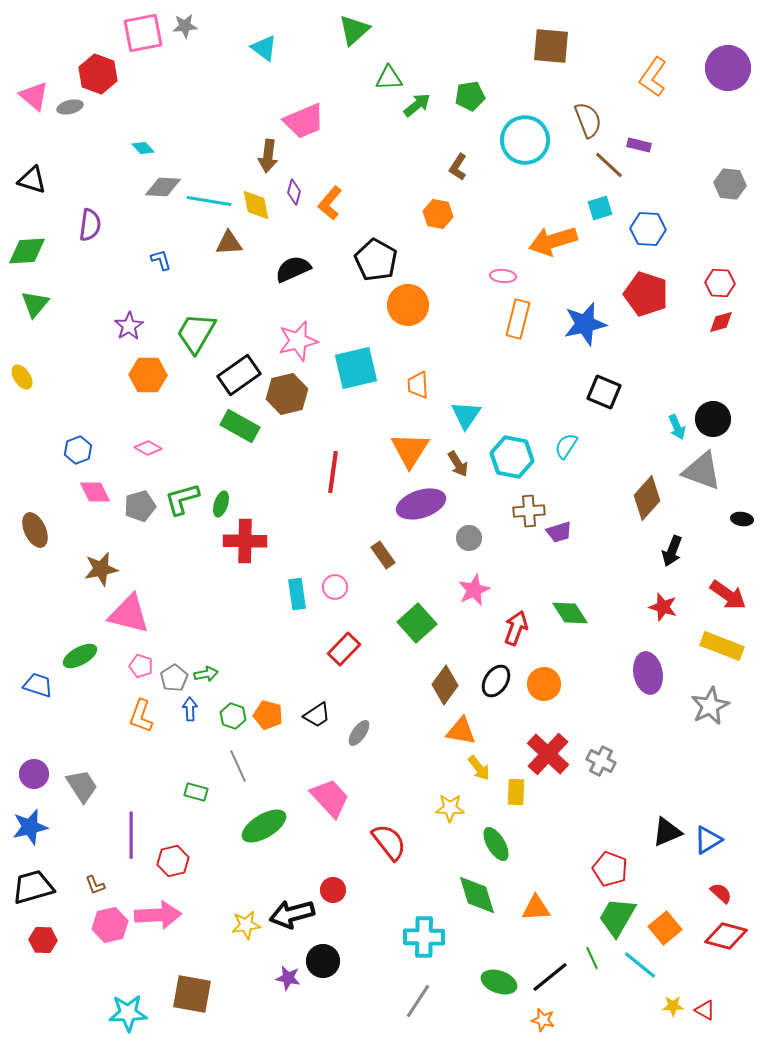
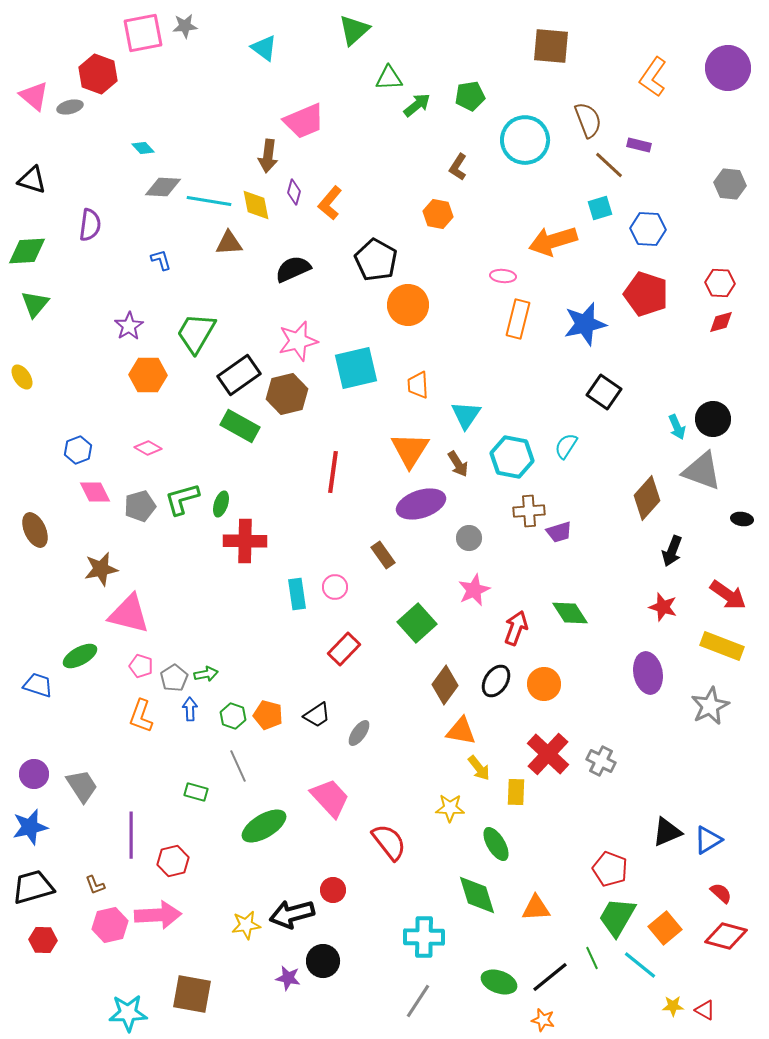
black square at (604, 392): rotated 12 degrees clockwise
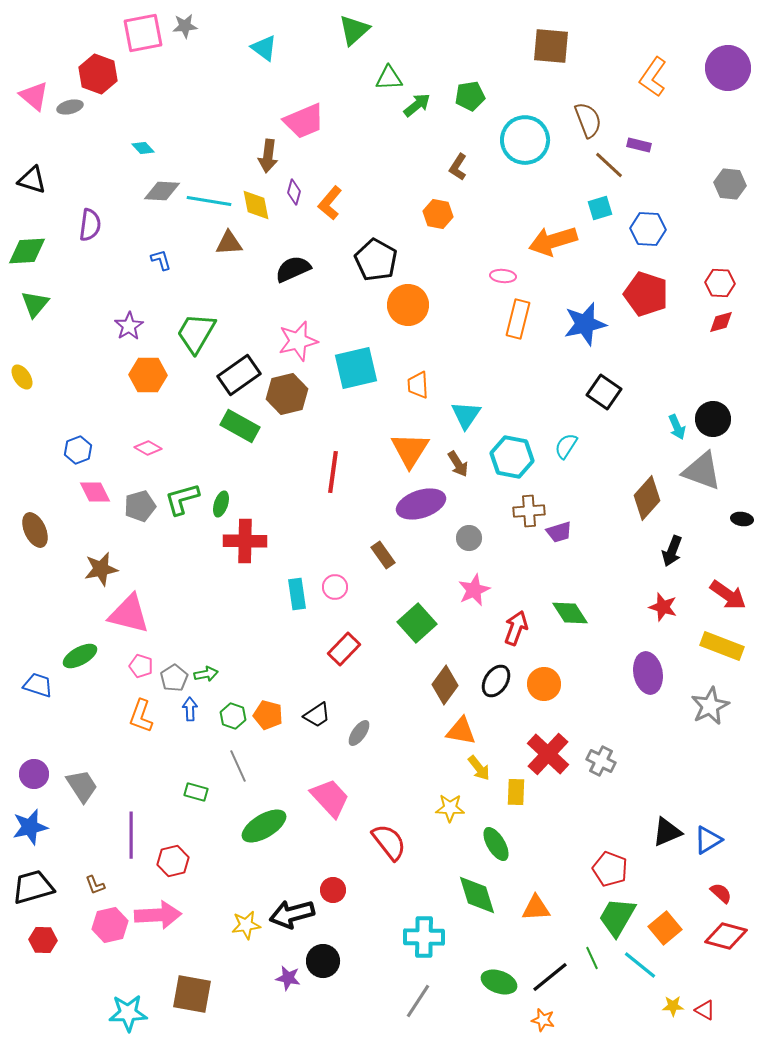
gray diamond at (163, 187): moved 1 px left, 4 px down
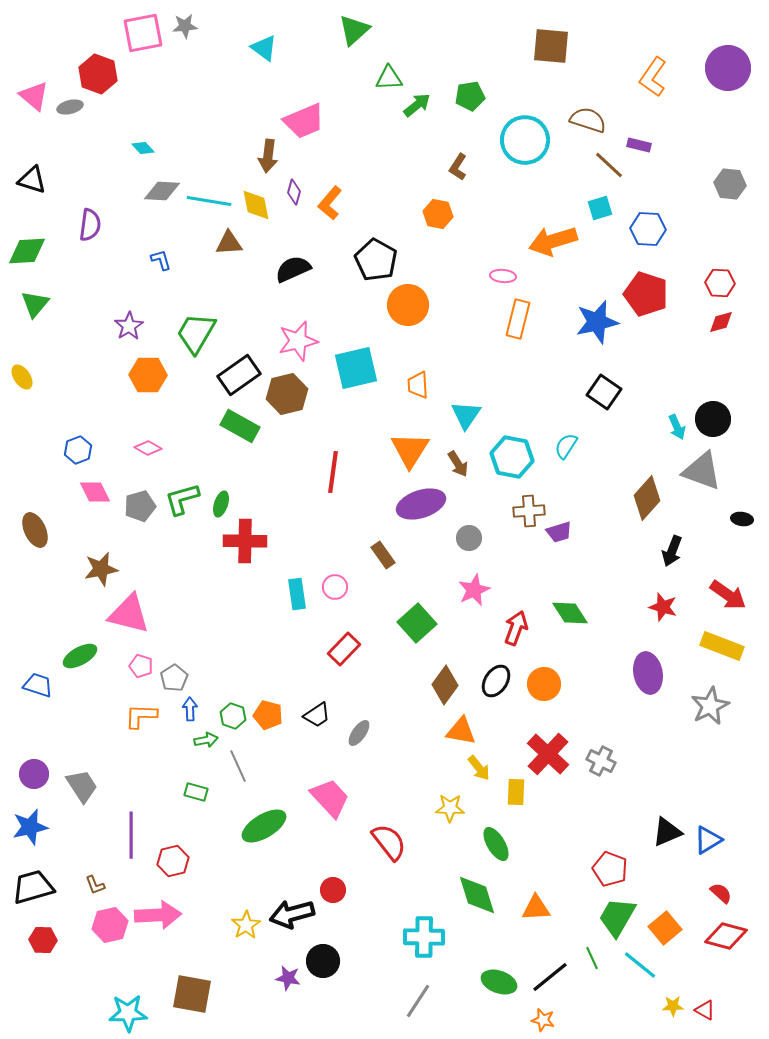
brown semicircle at (588, 120): rotated 51 degrees counterclockwise
blue star at (585, 324): moved 12 px right, 2 px up
green arrow at (206, 674): moved 66 px down
orange L-shape at (141, 716): rotated 72 degrees clockwise
yellow star at (246, 925): rotated 24 degrees counterclockwise
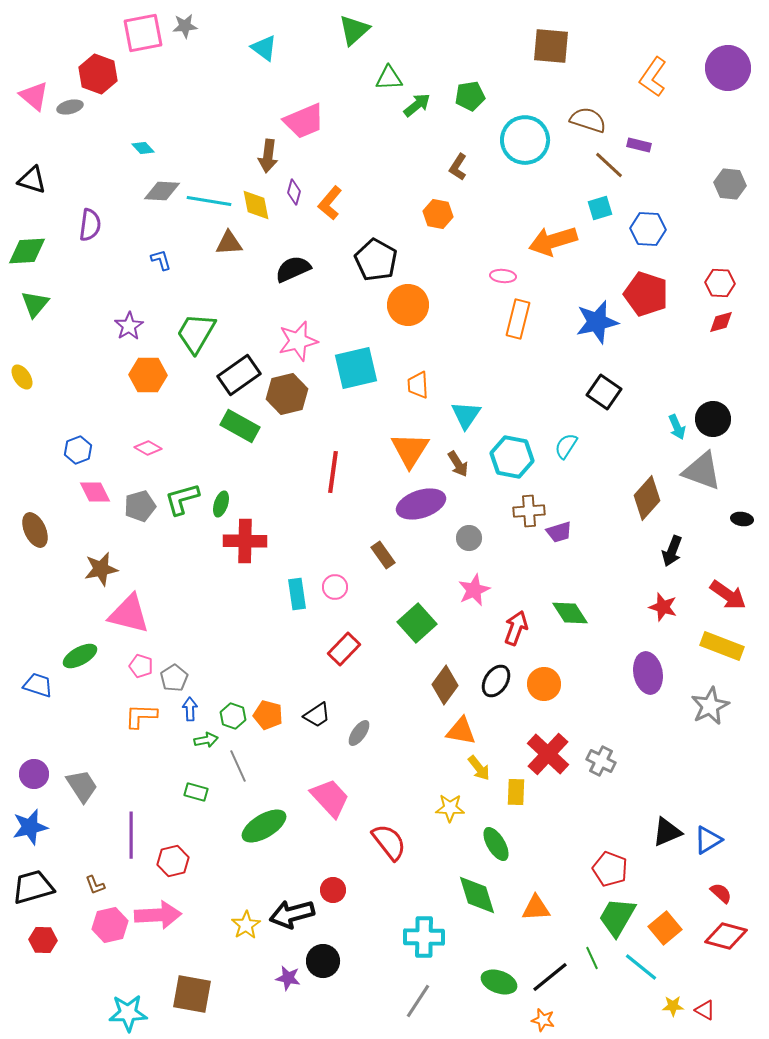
cyan line at (640, 965): moved 1 px right, 2 px down
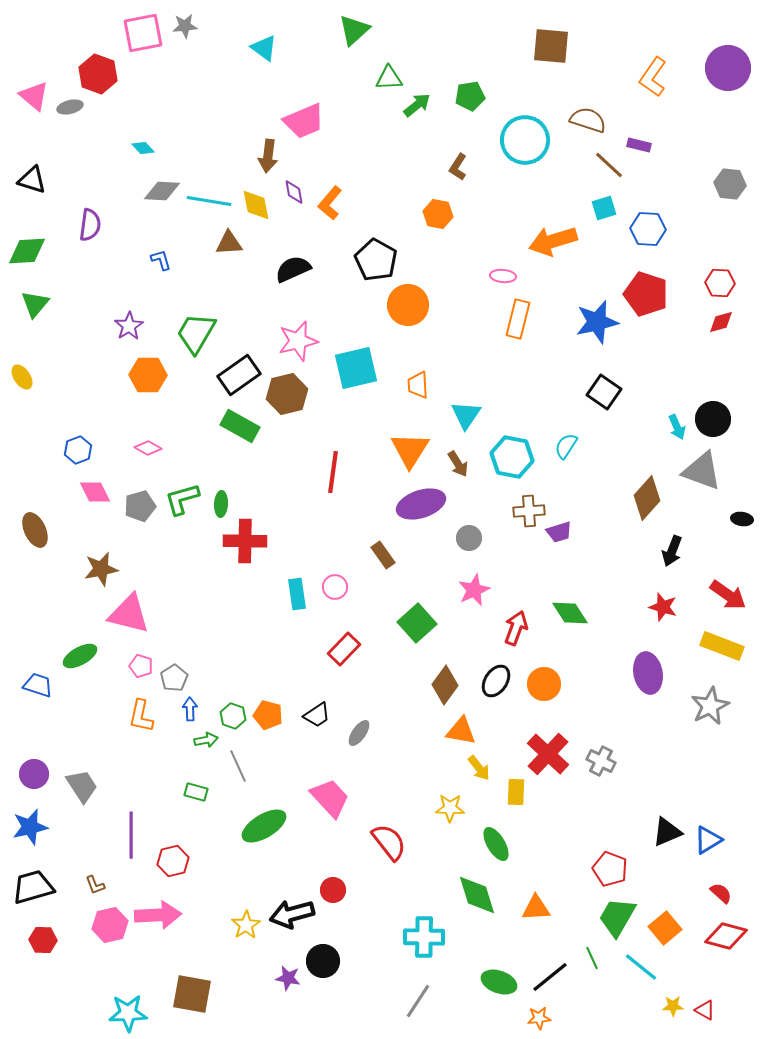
purple diamond at (294, 192): rotated 25 degrees counterclockwise
cyan square at (600, 208): moved 4 px right
green ellipse at (221, 504): rotated 15 degrees counterclockwise
orange L-shape at (141, 716): rotated 80 degrees counterclockwise
orange star at (543, 1020): moved 4 px left, 2 px up; rotated 20 degrees counterclockwise
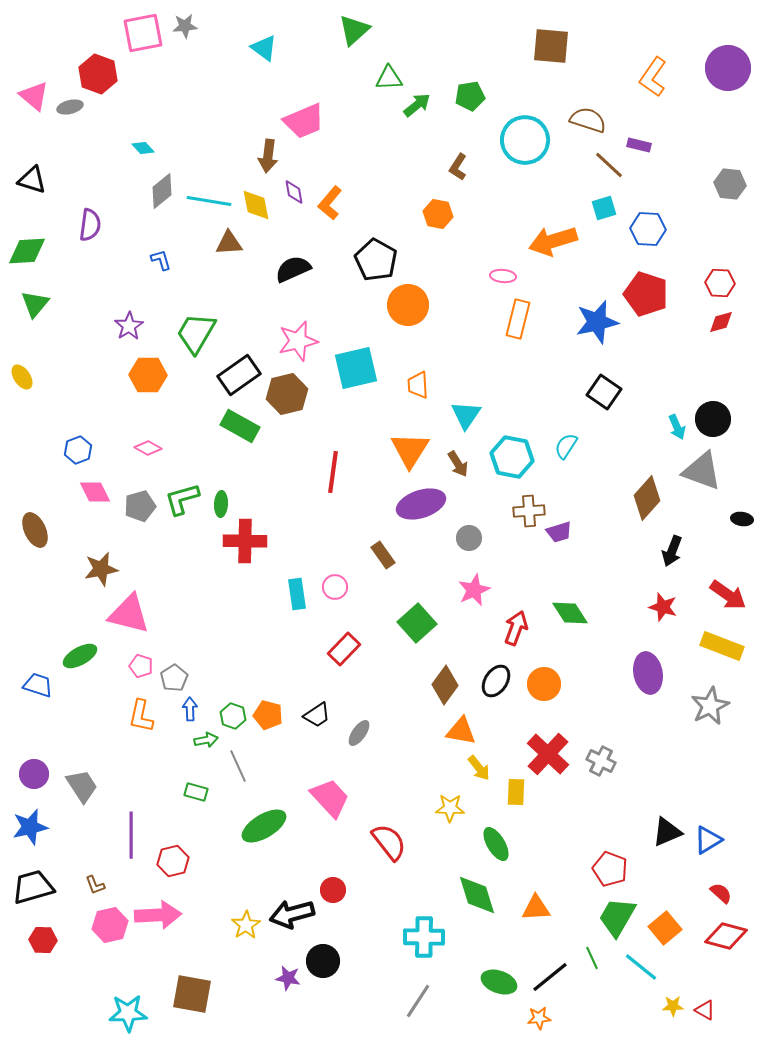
gray diamond at (162, 191): rotated 42 degrees counterclockwise
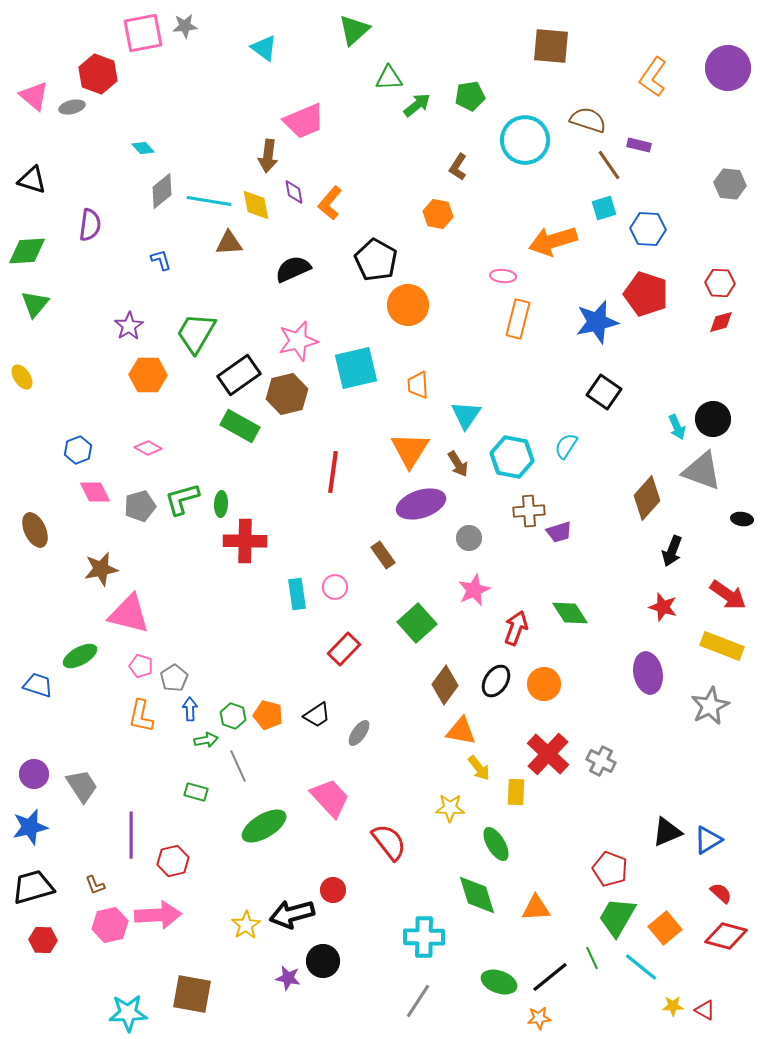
gray ellipse at (70, 107): moved 2 px right
brown line at (609, 165): rotated 12 degrees clockwise
